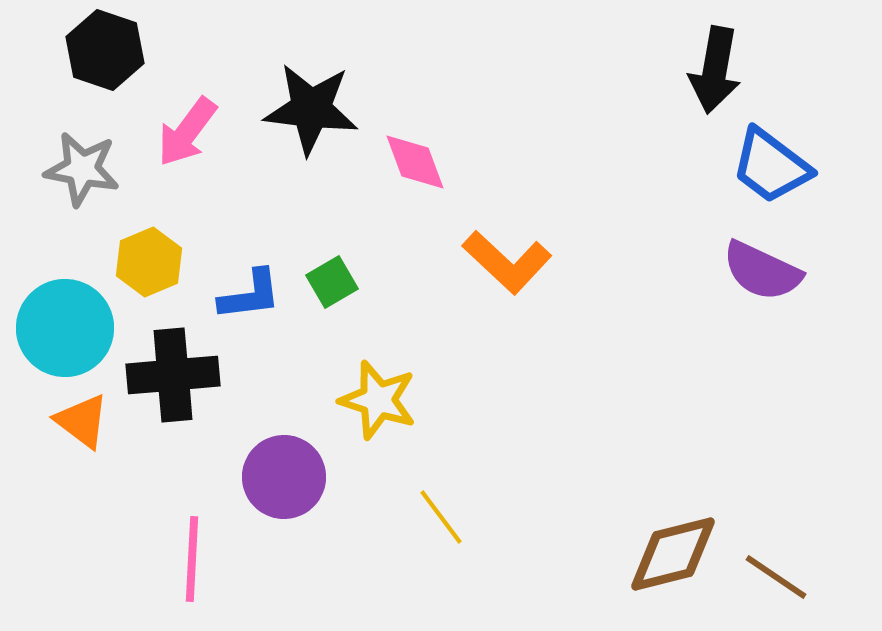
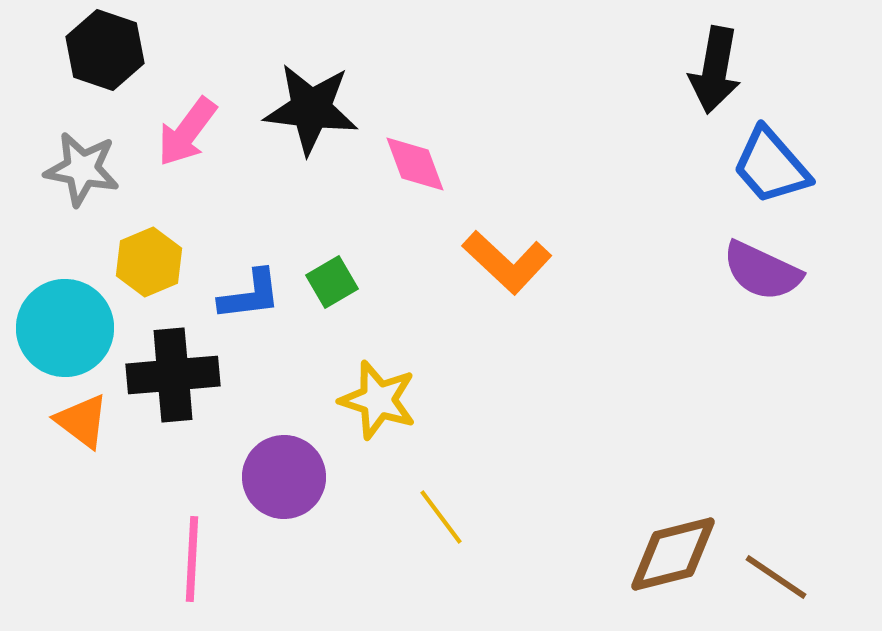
pink diamond: moved 2 px down
blue trapezoid: rotated 12 degrees clockwise
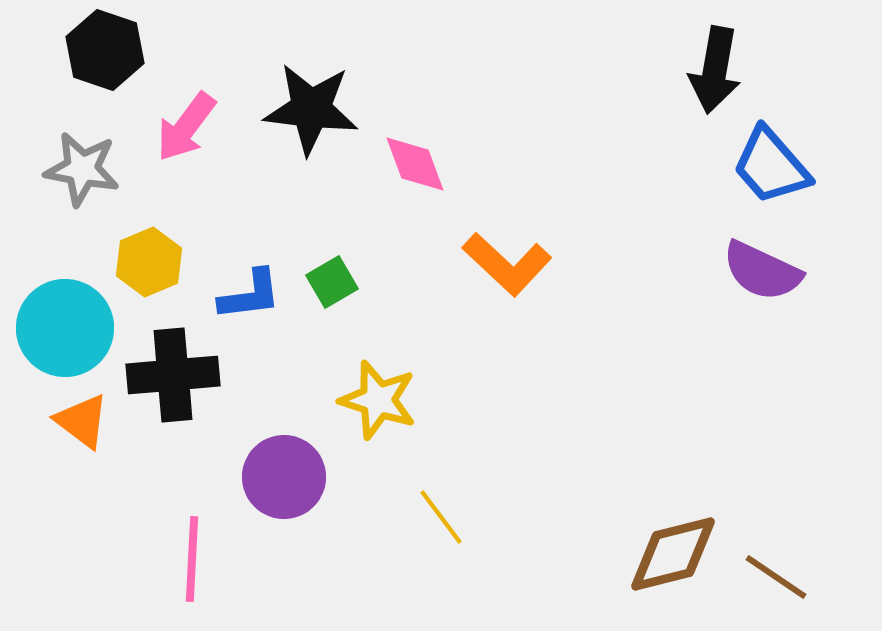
pink arrow: moved 1 px left, 5 px up
orange L-shape: moved 2 px down
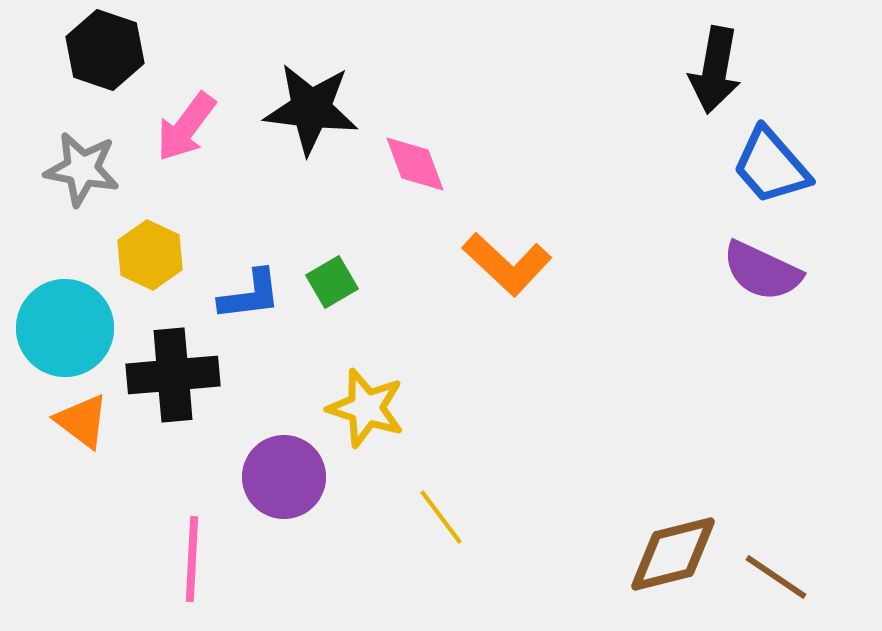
yellow hexagon: moved 1 px right, 7 px up; rotated 12 degrees counterclockwise
yellow star: moved 12 px left, 8 px down
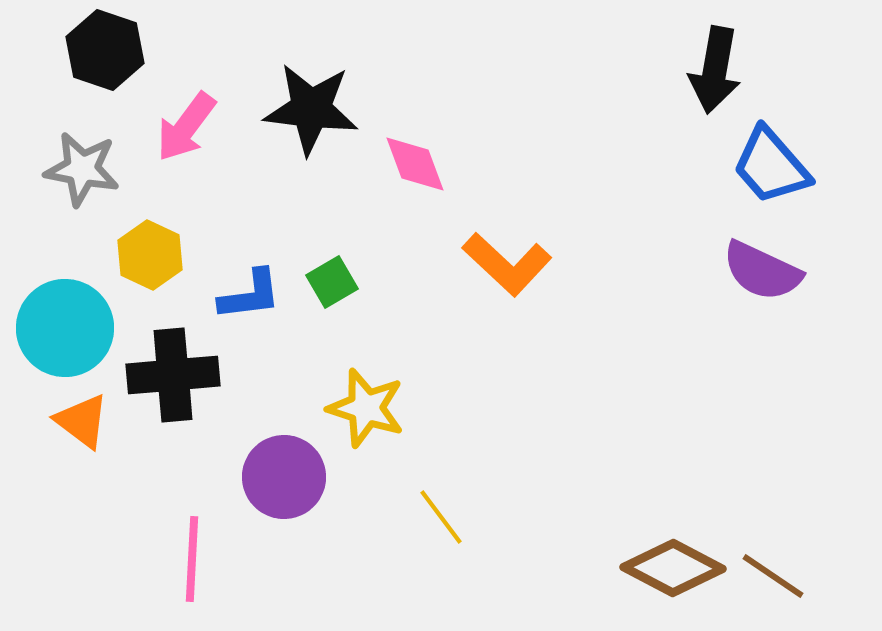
brown diamond: moved 14 px down; rotated 42 degrees clockwise
brown line: moved 3 px left, 1 px up
